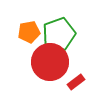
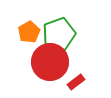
orange pentagon: rotated 20 degrees counterclockwise
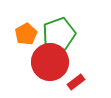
orange pentagon: moved 3 px left, 2 px down
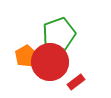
orange pentagon: moved 22 px down
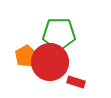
green pentagon: rotated 20 degrees clockwise
red rectangle: rotated 54 degrees clockwise
